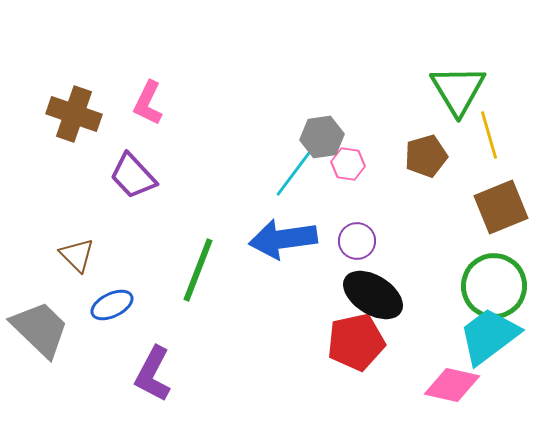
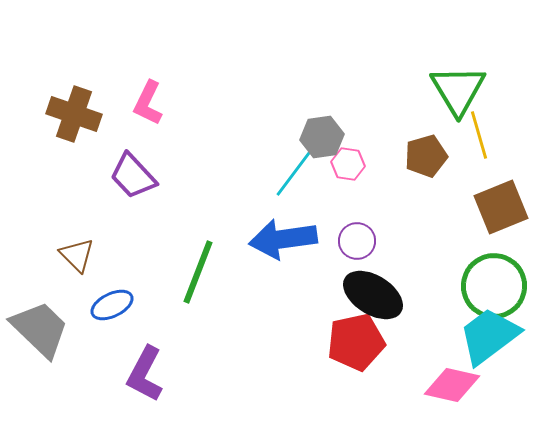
yellow line: moved 10 px left
green line: moved 2 px down
purple L-shape: moved 8 px left
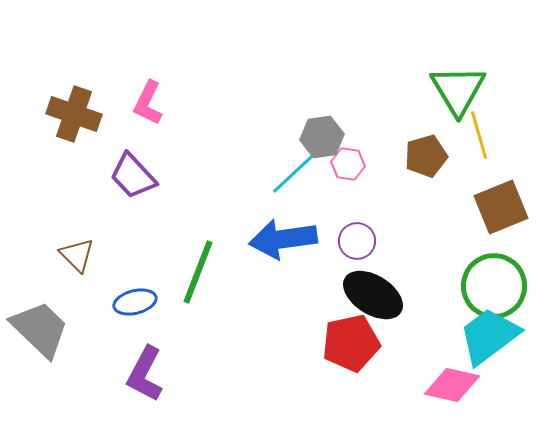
cyan line: rotated 10 degrees clockwise
blue ellipse: moved 23 px right, 3 px up; rotated 12 degrees clockwise
red pentagon: moved 5 px left, 1 px down
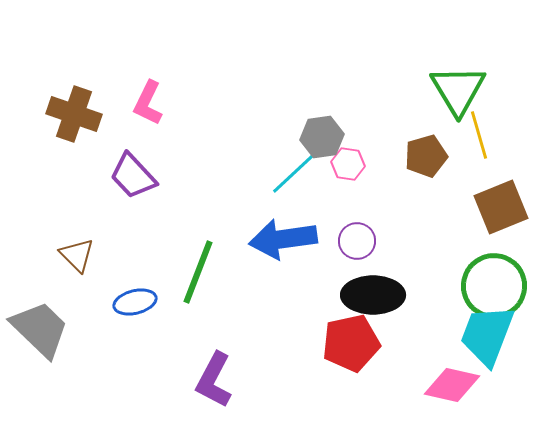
black ellipse: rotated 32 degrees counterclockwise
cyan trapezoid: moved 2 px left, 1 px up; rotated 32 degrees counterclockwise
purple L-shape: moved 69 px right, 6 px down
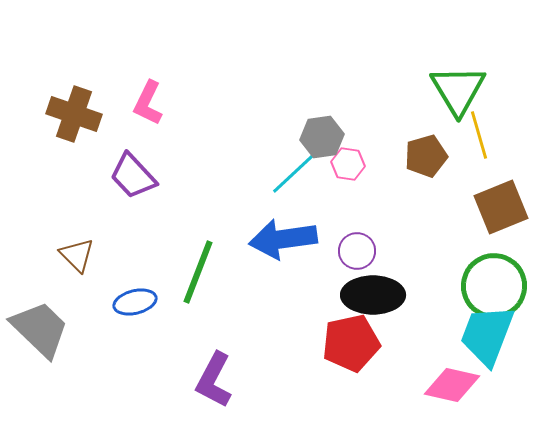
purple circle: moved 10 px down
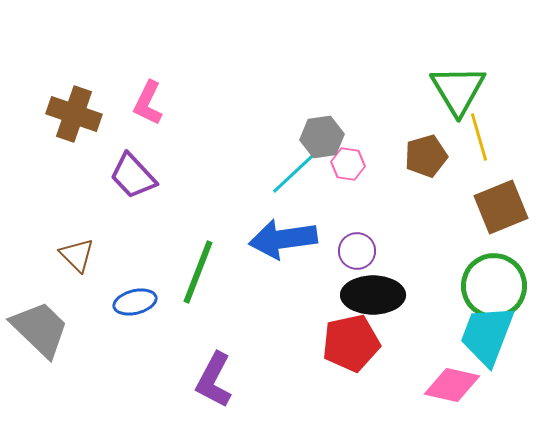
yellow line: moved 2 px down
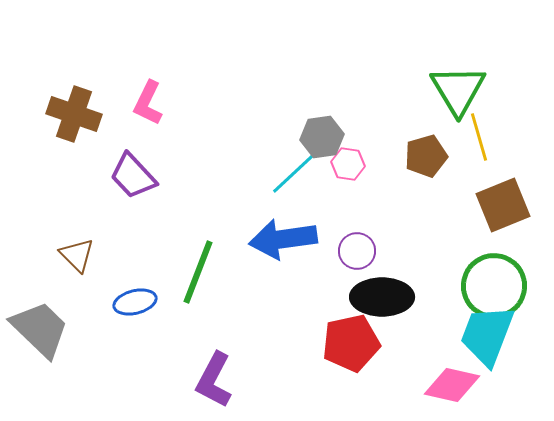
brown square: moved 2 px right, 2 px up
black ellipse: moved 9 px right, 2 px down
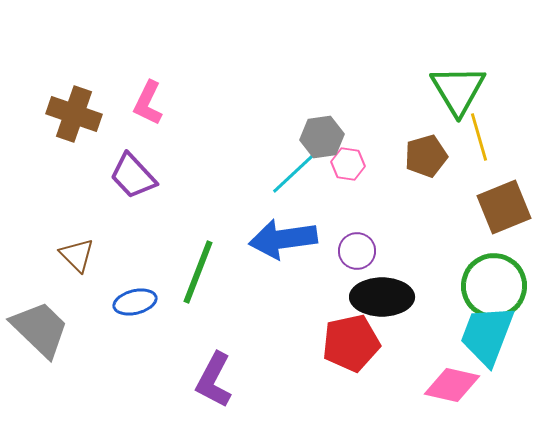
brown square: moved 1 px right, 2 px down
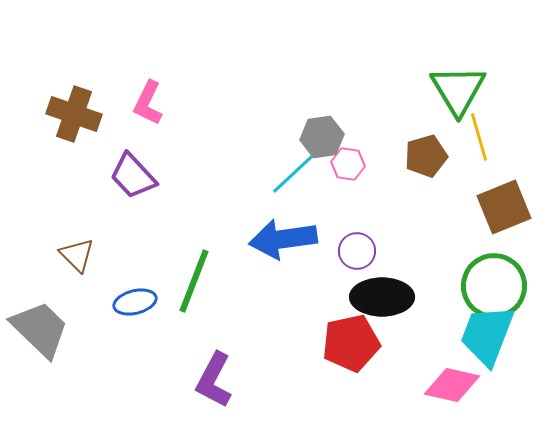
green line: moved 4 px left, 9 px down
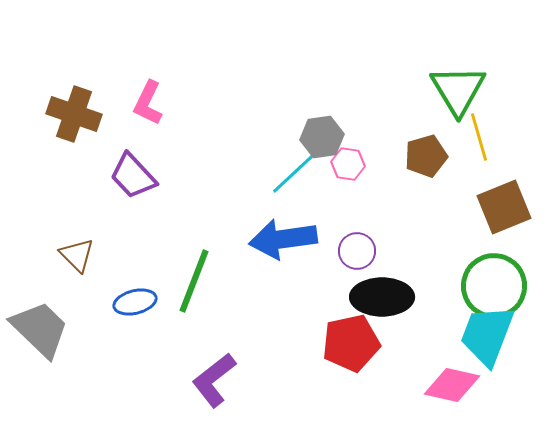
purple L-shape: rotated 24 degrees clockwise
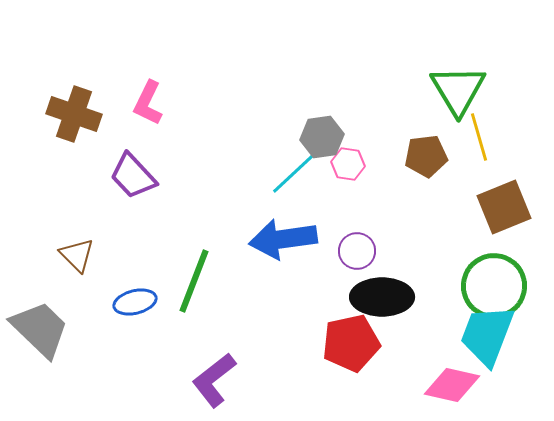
brown pentagon: rotated 9 degrees clockwise
